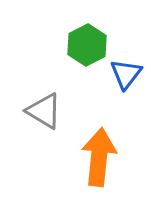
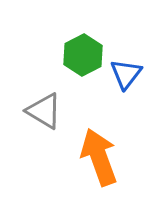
green hexagon: moved 4 px left, 10 px down
orange arrow: rotated 26 degrees counterclockwise
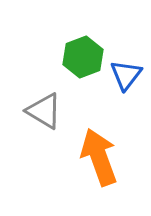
green hexagon: moved 2 px down; rotated 6 degrees clockwise
blue triangle: moved 1 px down
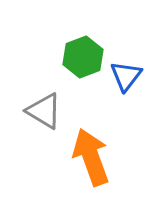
blue triangle: moved 1 px down
orange arrow: moved 8 px left
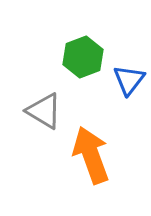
blue triangle: moved 3 px right, 4 px down
orange arrow: moved 2 px up
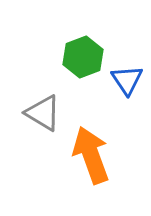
blue triangle: moved 2 px left; rotated 12 degrees counterclockwise
gray triangle: moved 1 px left, 2 px down
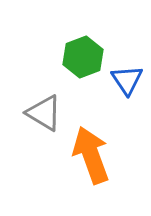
gray triangle: moved 1 px right
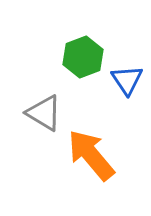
orange arrow: rotated 20 degrees counterclockwise
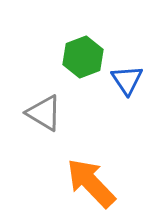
orange arrow: moved 28 px down; rotated 4 degrees counterclockwise
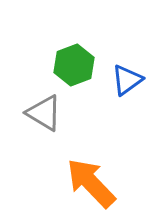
green hexagon: moved 9 px left, 8 px down
blue triangle: rotated 28 degrees clockwise
